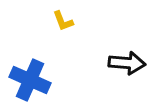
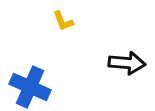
blue cross: moved 7 px down
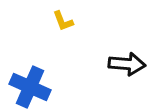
black arrow: moved 1 px down
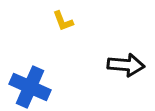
black arrow: moved 1 px left, 1 px down
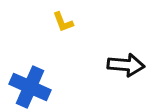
yellow L-shape: moved 1 px down
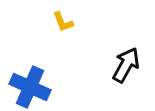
black arrow: rotated 66 degrees counterclockwise
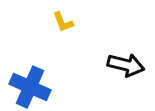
black arrow: rotated 75 degrees clockwise
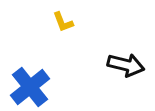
blue cross: rotated 27 degrees clockwise
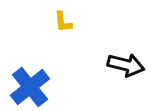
yellow L-shape: rotated 15 degrees clockwise
